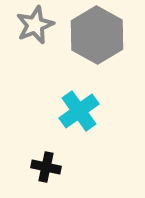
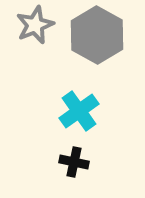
black cross: moved 28 px right, 5 px up
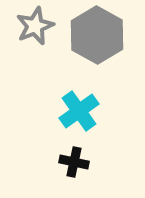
gray star: moved 1 px down
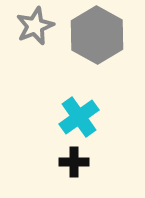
cyan cross: moved 6 px down
black cross: rotated 12 degrees counterclockwise
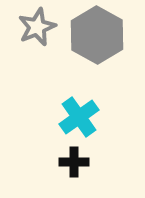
gray star: moved 2 px right, 1 px down
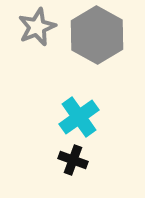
black cross: moved 1 px left, 2 px up; rotated 20 degrees clockwise
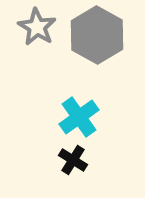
gray star: rotated 18 degrees counterclockwise
black cross: rotated 12 degrees clockwise
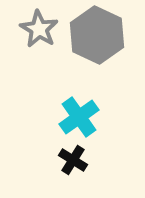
gray star: moved 2 px right, 2 px down
gray hexagon: rotated 4 degrees counterclockwise
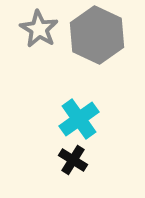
cyan cross: moved 2 px down
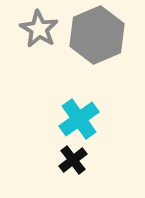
gray hexagon: rotated 12 degrees clockwise
black cross: rotated 20 degrees clockwise
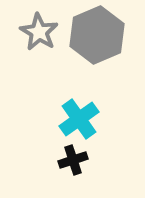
gray star: moved 3 px down
black cross: rotated 20 degrees clockwise
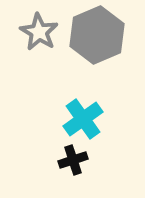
cyan cross: moved 4 px right
